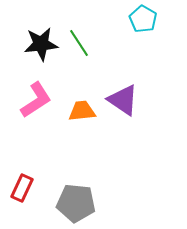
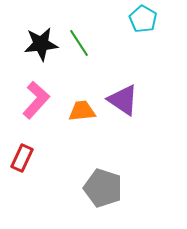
pink L-shape: rotated 15 degrees counterclockwise
red rectangle: moved 30 px up
gray pentagon: moved 27 px right, 15 px up; rotated 12 degrees clockwise
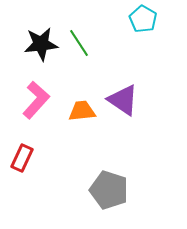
gray pentagon: moved 6 px right, 2 px down
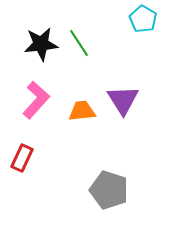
purple triangle: rotated 24 degrees clockwise
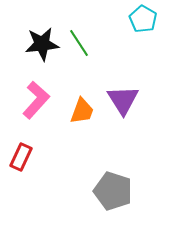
black star: moved 1 px right
orange trapezoid: rotated 116 degrees clockwise
red rectangle: moved 1 px left, 1 px up
gray pentagon: moved 4 px right, 1 px down
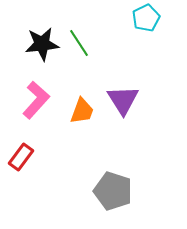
cyan pentagon: moved 3 px right, 1 px up; rotated 16 degrees clockwise
red rectangle: rotated 12 degrees clockwise
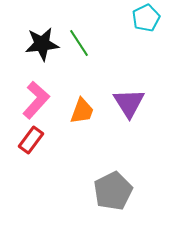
purple triangle: moved 6 px right, 3 px down
red rectangle: moved 10 px right, 17 px up
gray pentagon: rotated 27 degrees clockwise
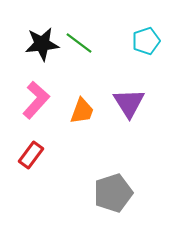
cyan pentagon: moved 23 px down; rotated 8 degrees clockwise
green line: rotated 20 degrees counterclockwise
red rectangle: moved 15 px down
gray pentagon: moved 2 px down; rotated 9 degrees clockwise
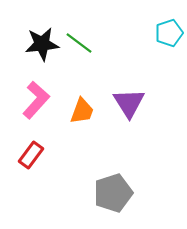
cyan pentagon: moved 23 px right, 8 px up
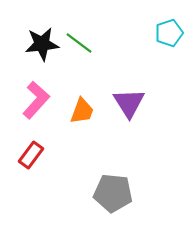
gray pentagon: rotated 24 degrees clockwise
